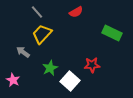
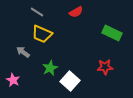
gray line: rotated 16 degrees counterclockwise
yellow trapezoid: rotated 110 degrees counterclockwise
red star: moved 13 px right, 2 px down
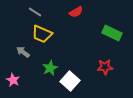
gray line: moved 2 px left
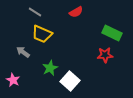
red star: moved 12 px up
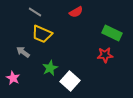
pink star: moved 2 px up
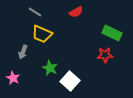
gray arrow: rotated 104 degrees counterclockwise
green star: rotated 21 degrees counterclockwise
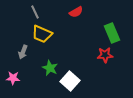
gray line: rotated 32 degrees clockwise
green rectangle: rotated 42 degrees clockwise
pink star: rotated 24 degrees counterclockwise
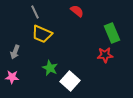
red semicircle: moved 1 px right, 1 px up; rotated 112 degrees counterclockwise
gray arrow: moved 8 px left
pink star: moved 1 px left, 1 px up
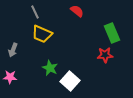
gray arrow: moved 2 px left, 2 px up
pink star: moved 2 px left
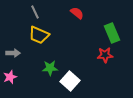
red semicircle: moved 2 px down
yellow trapezoid: moved 3 px left, 1 px down
gray arrow: moved 3 px down; rotated 112 degrees counterclockwise
green star: rotated 28 degrees counterclockwise
pink star: rotated 24 degrees counterclockwise
